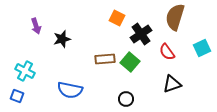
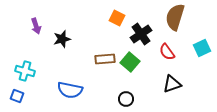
cyan cross: rotated 12 degrees counterclockwise
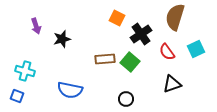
cyan square: moved 6 px left, 1 px down
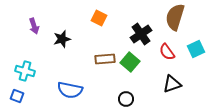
orange square: moved 18 px left
purple arrow: moved 2 px left
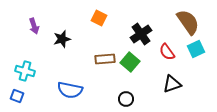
brown semicircle: moved 13 px right, 5 px down; rotated 128 degrees clockwise
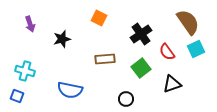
purple arrow: moved 4 px left, 2 px up
green square: moved 11 px right, 6 px down; rotated 12 degrees clockwise
